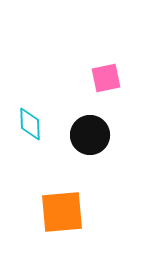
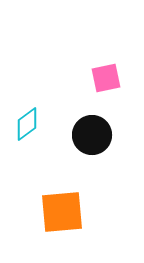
cyan diamond: moved 3 px left; rotated 56 degrees clockwise
black circle: moved 2 px right
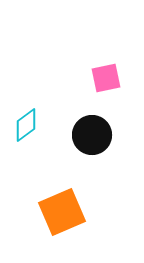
cyan diamond: moved 1 px left, 1 px down
orange square: rotated 18 degrees counterclockwise
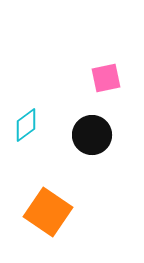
orange square: moved 14 px left; rotated 33 degrees counterclockwise
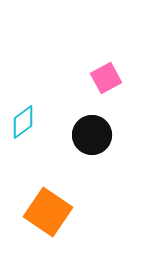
pink square: rotated 16 degrees counterclockwise
cyan diamond: moved 3 px left, 3 px up
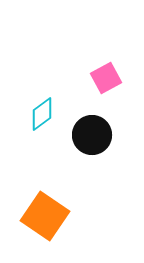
cyan diamond: moved 19 px right, 8 px up
orange square: moved 3 px left, 4 px down
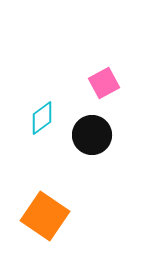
pink square: moved 2 px left, 5 px down
cyan diamond: moved 4 px down
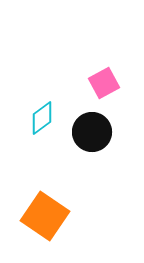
black circle: moved 3 px up
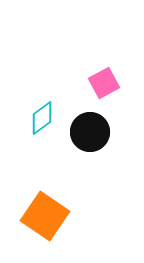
black circle: moved 2 px left
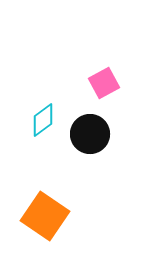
cyan diamond: moved 1 px right, 2 px down
black circle: moved 2 px down
